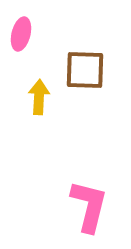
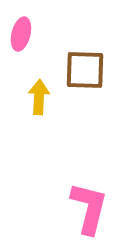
pink L-shape: moved 2 px down
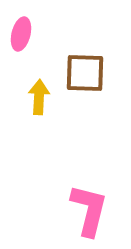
brown square: moved 3 px down
pink L-shape: moved 2 px down
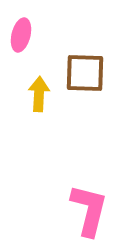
pink ellipse: moved 1 px down
yellow arrow: moved 3 px up
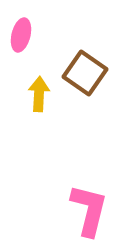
brown square: rotated 33 degrees clockwise
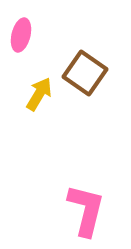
yellow arrow: rotated 28 degrees clockwise
pink L-shape: moved 3 px left
